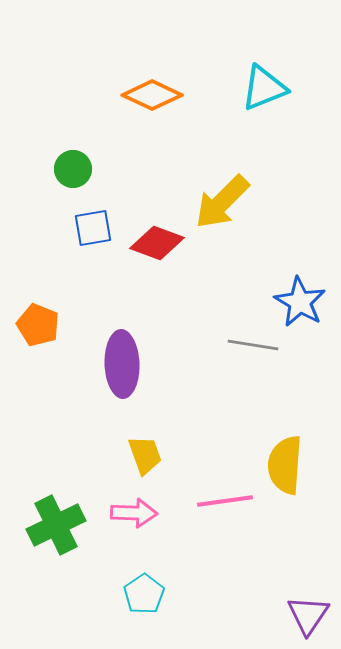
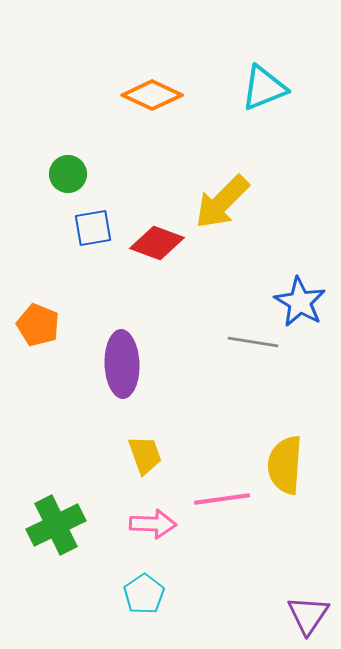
green circle: moved 5 px left, 5 px down
gray line: moved 3 px up
pink line: moved 3 px left, 2 px up
pink arrow: moved 19 px right, 11 px down
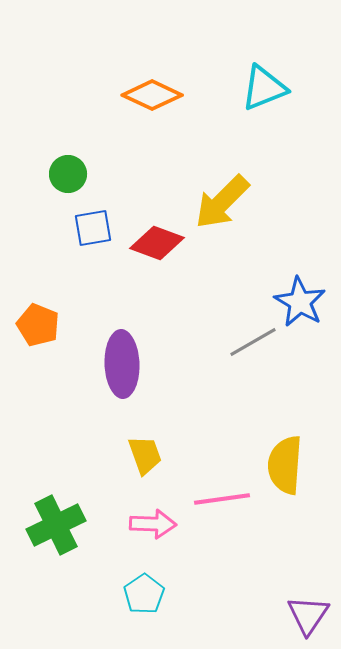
gray line: rotated 39 degrees counterclockwise
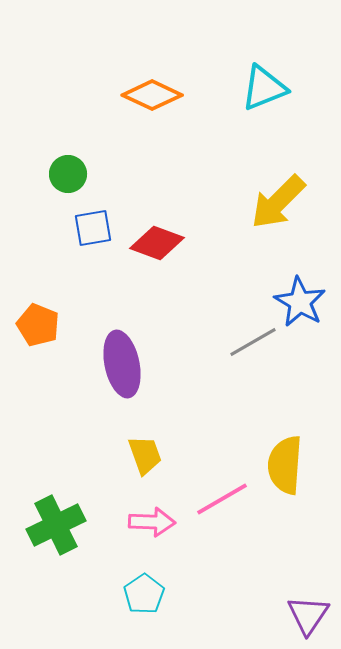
yellow arrow: moved 56 px right
purple ellipse: rotated 10 degrees counterclockwise
pink line: rotated 22 degrees counterclockwise
pink arrow: moved 1 px left, 2 px up
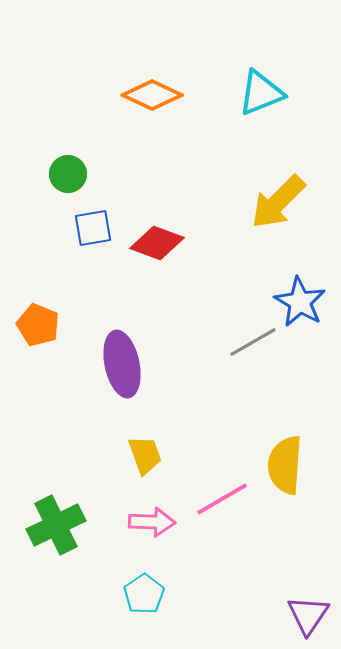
cyan triangle: moved 3 px left, 5 px down
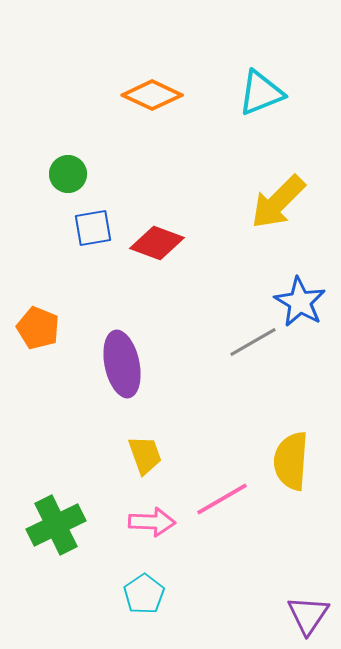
orange pentagon: moved 3 px down
yellow semicircle: moved 6 px right, 4 px up
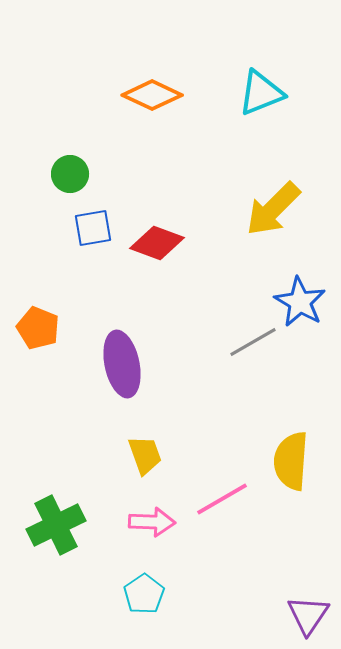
green circle: moved 2 px right
yellow arrow: moved 5 px left, 7 px down
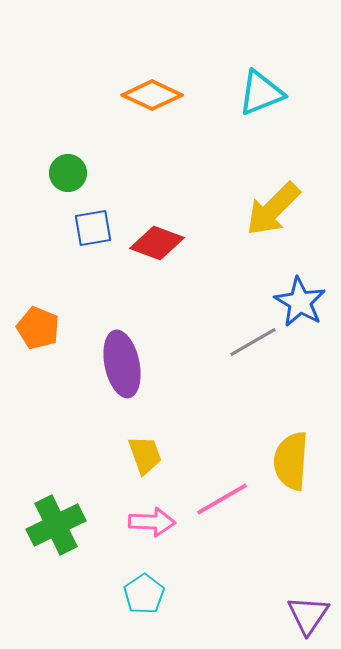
green circle: moved 2 px left, 1 px up
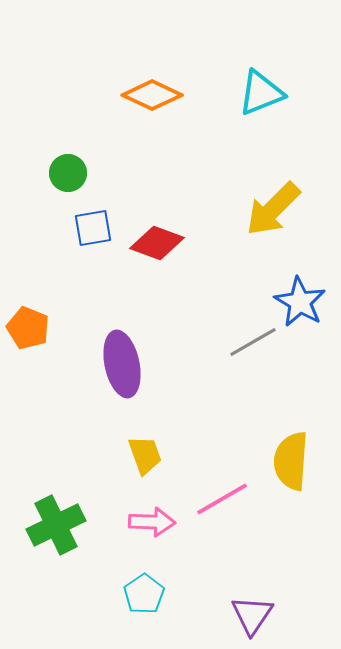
orange pentagon: moved 10 px left
purple triangle: moved 56 px left
